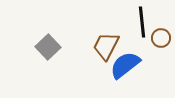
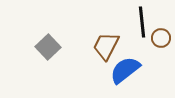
blue semicircle: moved 5 px down
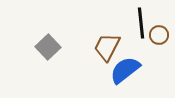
black line: moved 1 px left, 1 px down
brown circle: moved 2 px left, 3 px up
brown trapezoid: moved 1 px right, 1 px down
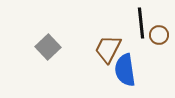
brown trapezoid: moved 1 px right, 2 px down
blue semicircle: rotated 60 degrees counterclockwise
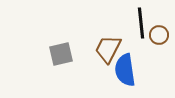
gray square: moved 13 px right, 7 px down; rotated 30 degrees clockwise
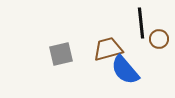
brown circle: moved 4 px down
brown trapezoid: rotated 48 degrees clockwise
blue semicircle: rotated 32 degrees counterclockwise
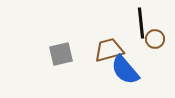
brown circle: moved 4 px left
brown trapezoid: moved 1 px right, 1 px down
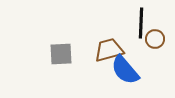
black line: rotated 8 degrees clockwise
gray square: rotated 10 degrees clockwise
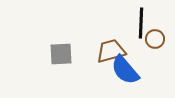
brown trapezoid: moved 2 px right, 1 px down
